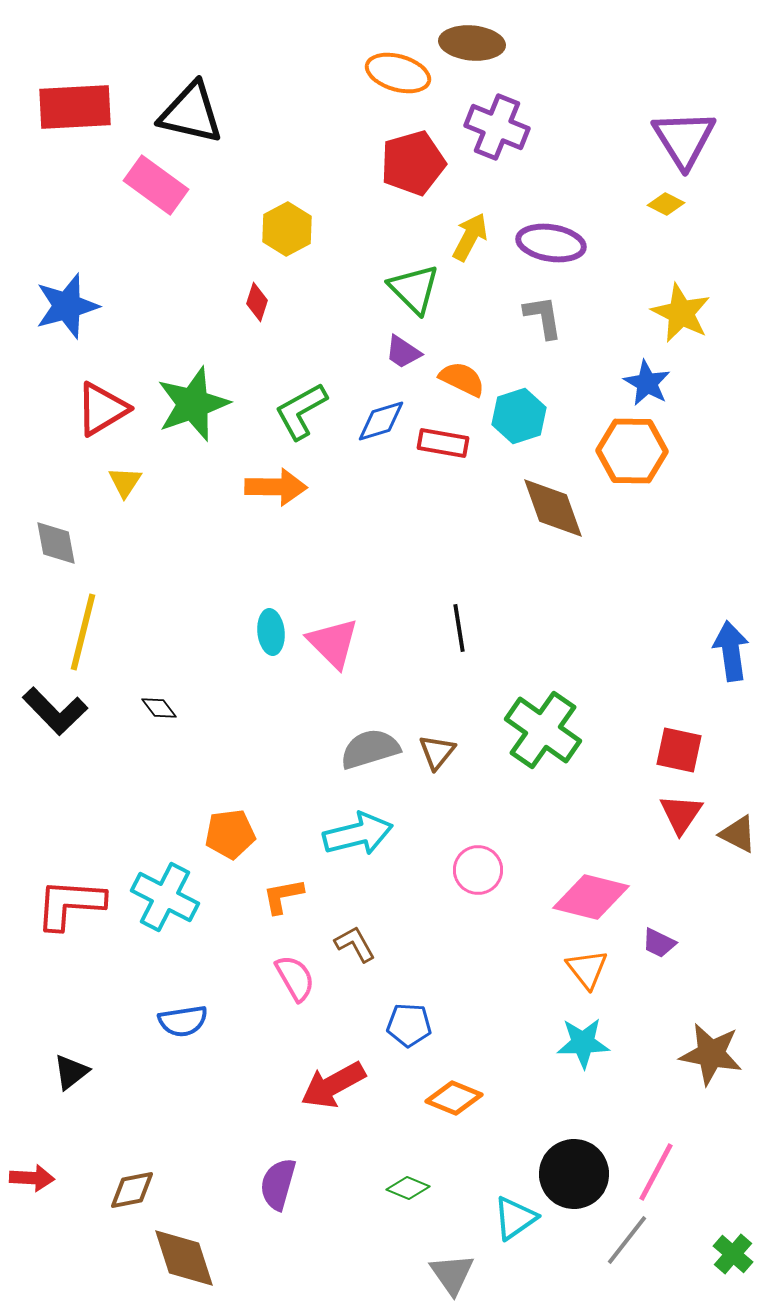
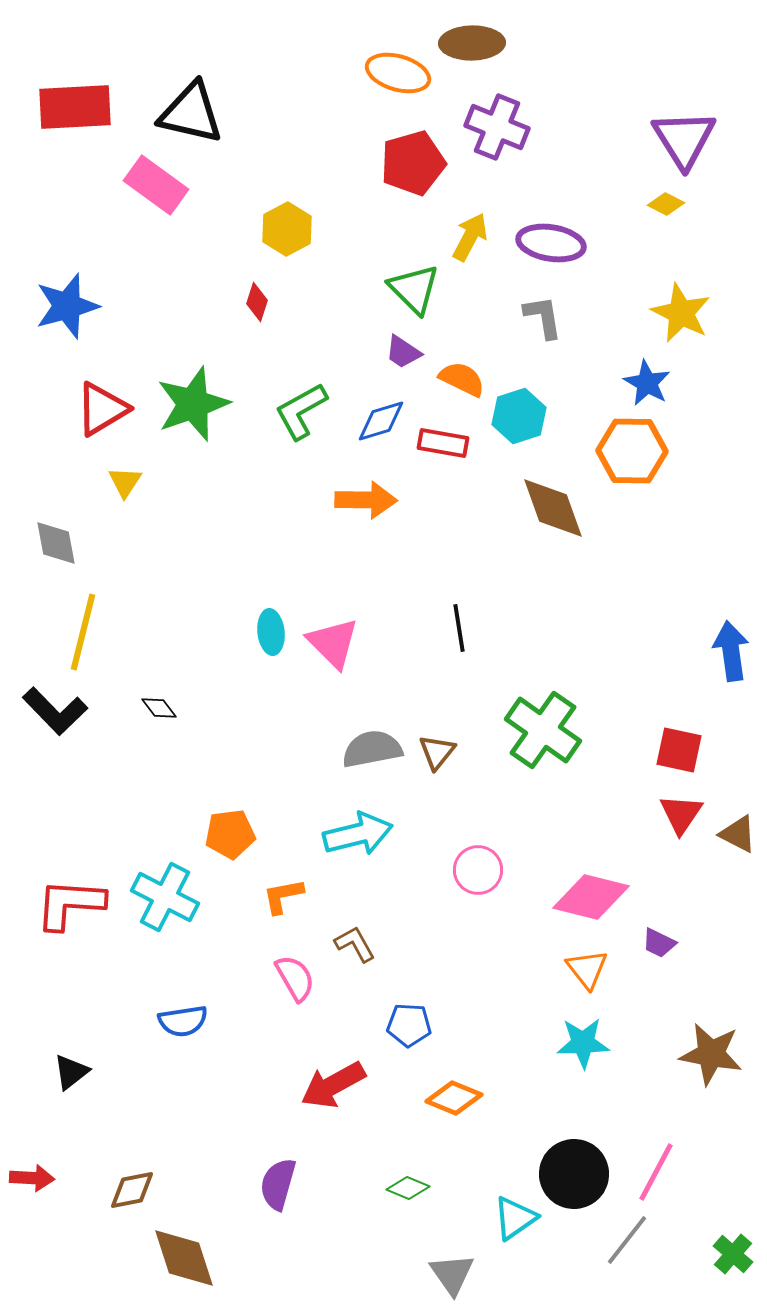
brown ellipse at (472, 43): rotated 6 degrees counterclockwise
orange arrow at (276, 487): moved 90 px right, 13 px down
gray semicircle at (370, 749): moved 2 px right; rotated 6 degrees clockwise
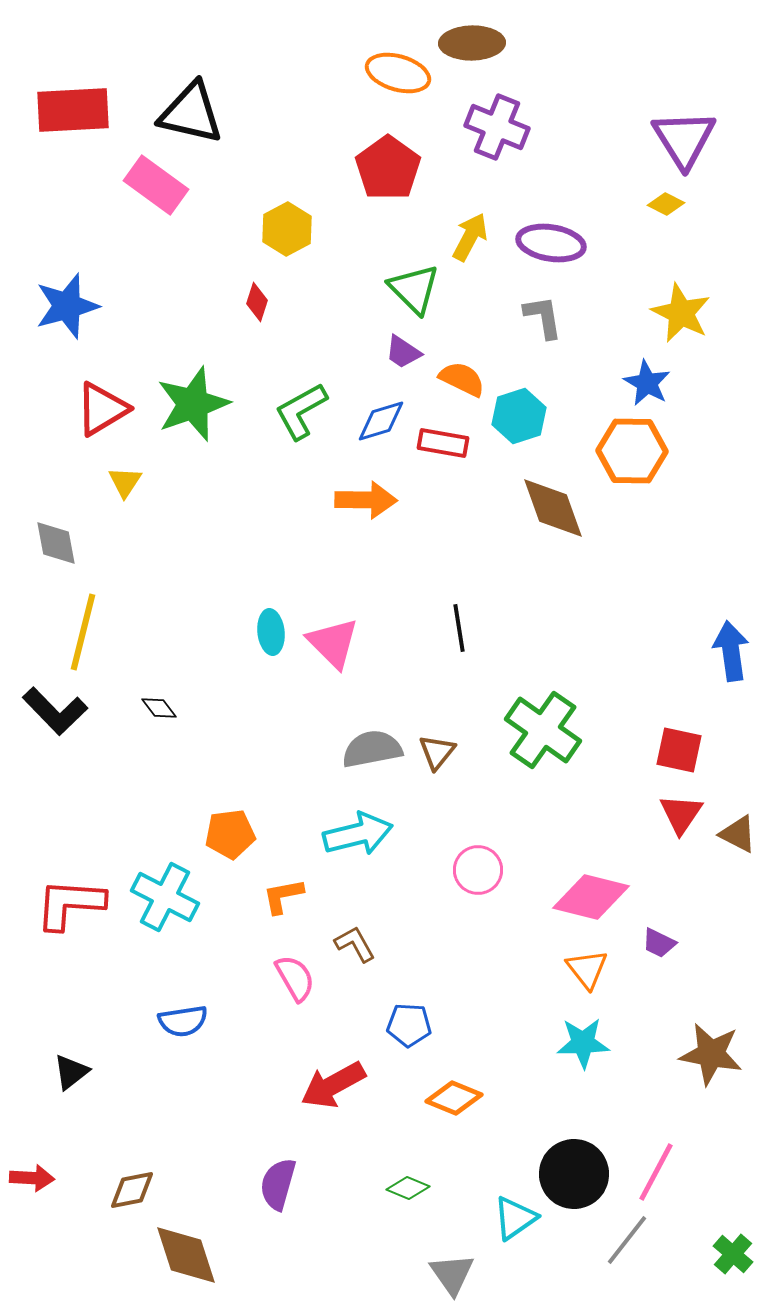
red rectangle at (75, 107): moved 2 px left, 3 px down
red pentagon at (413, 163): moved 25 px left, 5 px down; rotated 20 degrees counterclockwise
brown diamond at (184, 1258): moved 2 px right, 3 px up
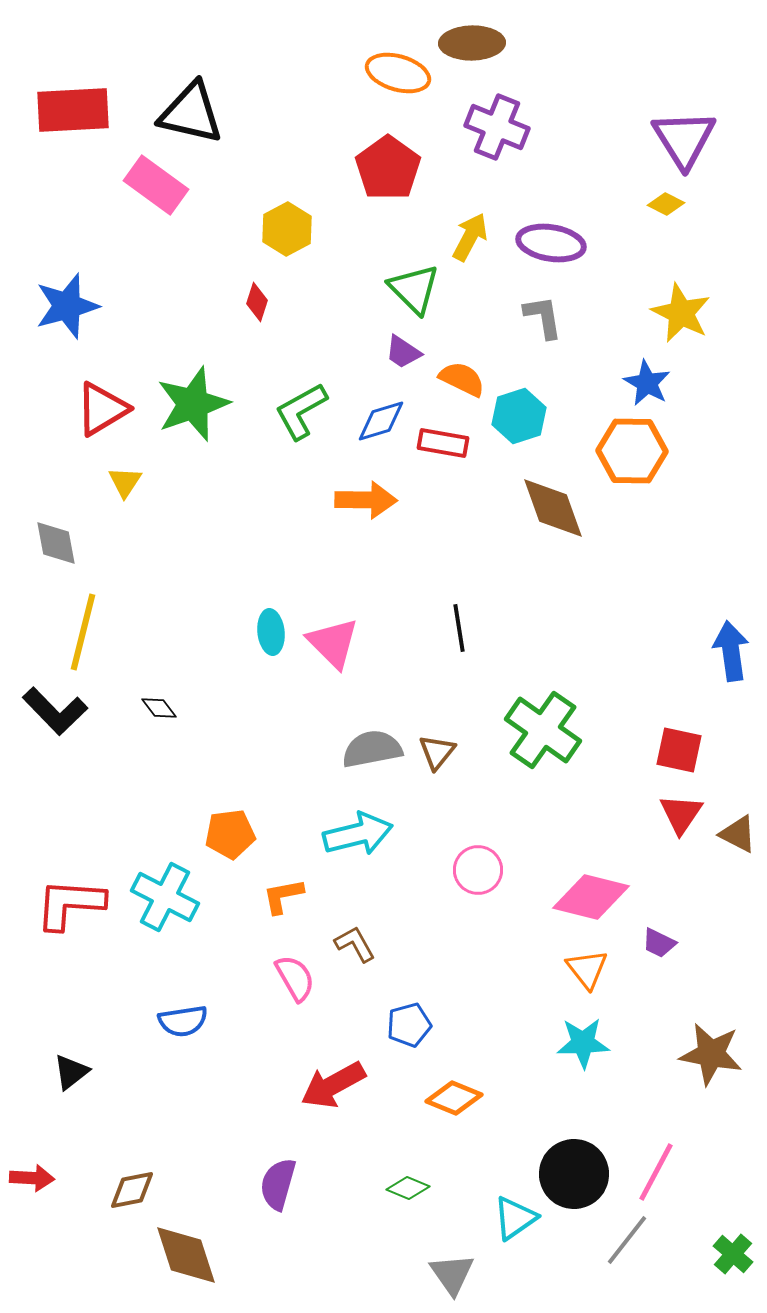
blue pentagon at (409, 1025): rotated 18 degrees counterclockwise
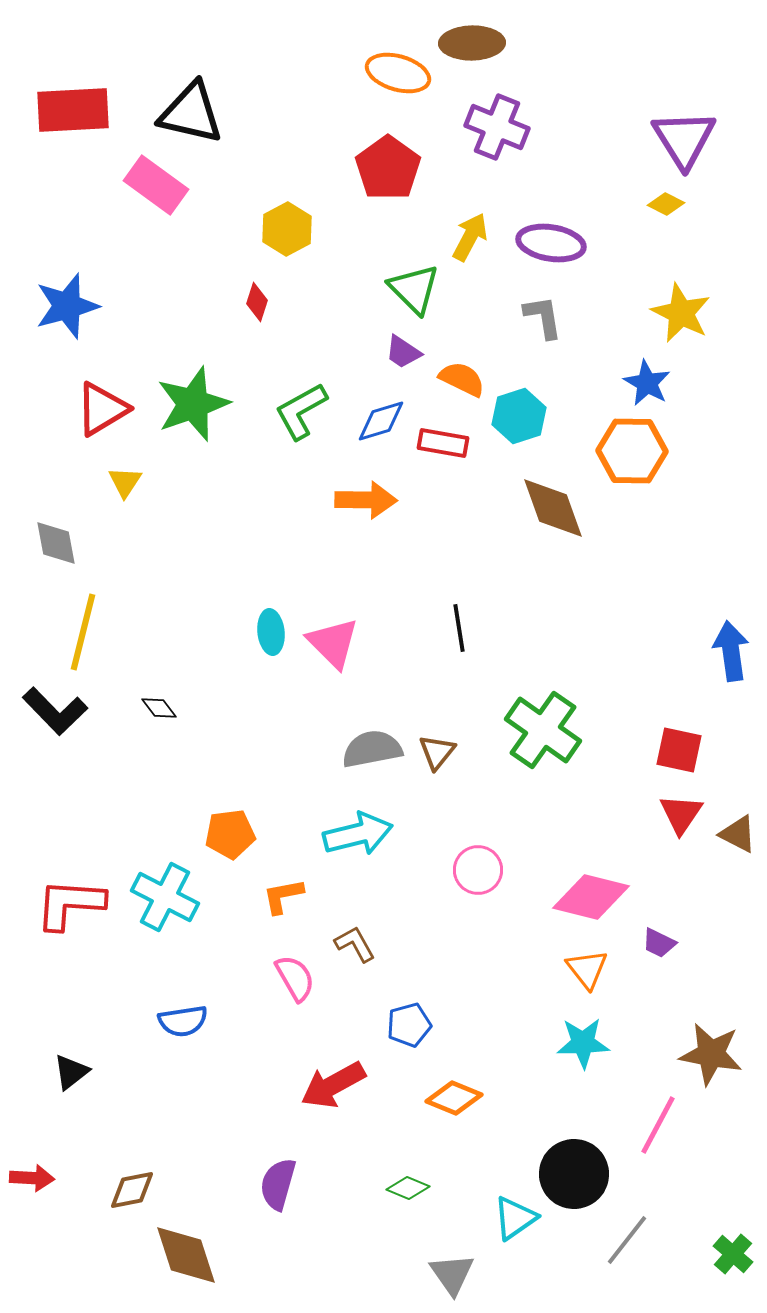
pink line at (656, 1172): moved 2 px right, 47 px up
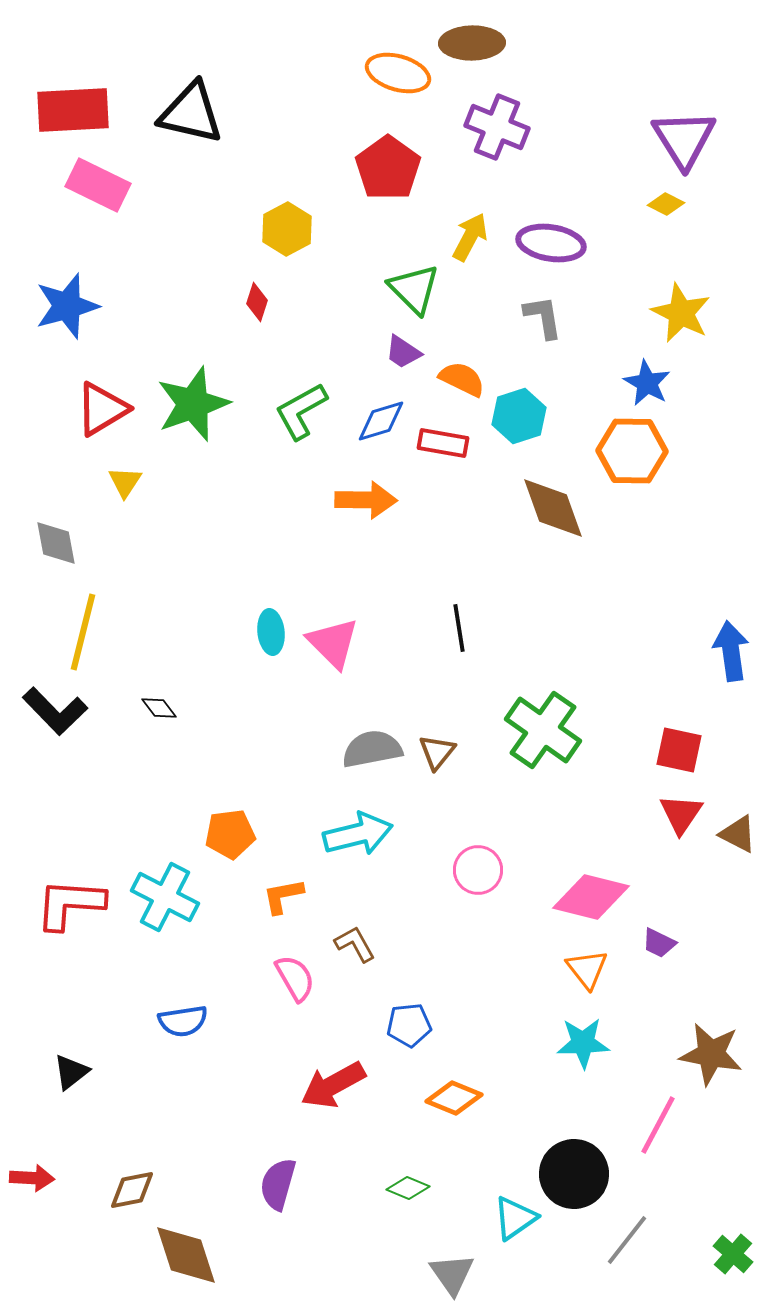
pink rectangle at (156, 185): moved 58 px left; rotated 10 degrees counterclockwise
blue pentagon at (409, 1025): rotated 9 degrees clockwise
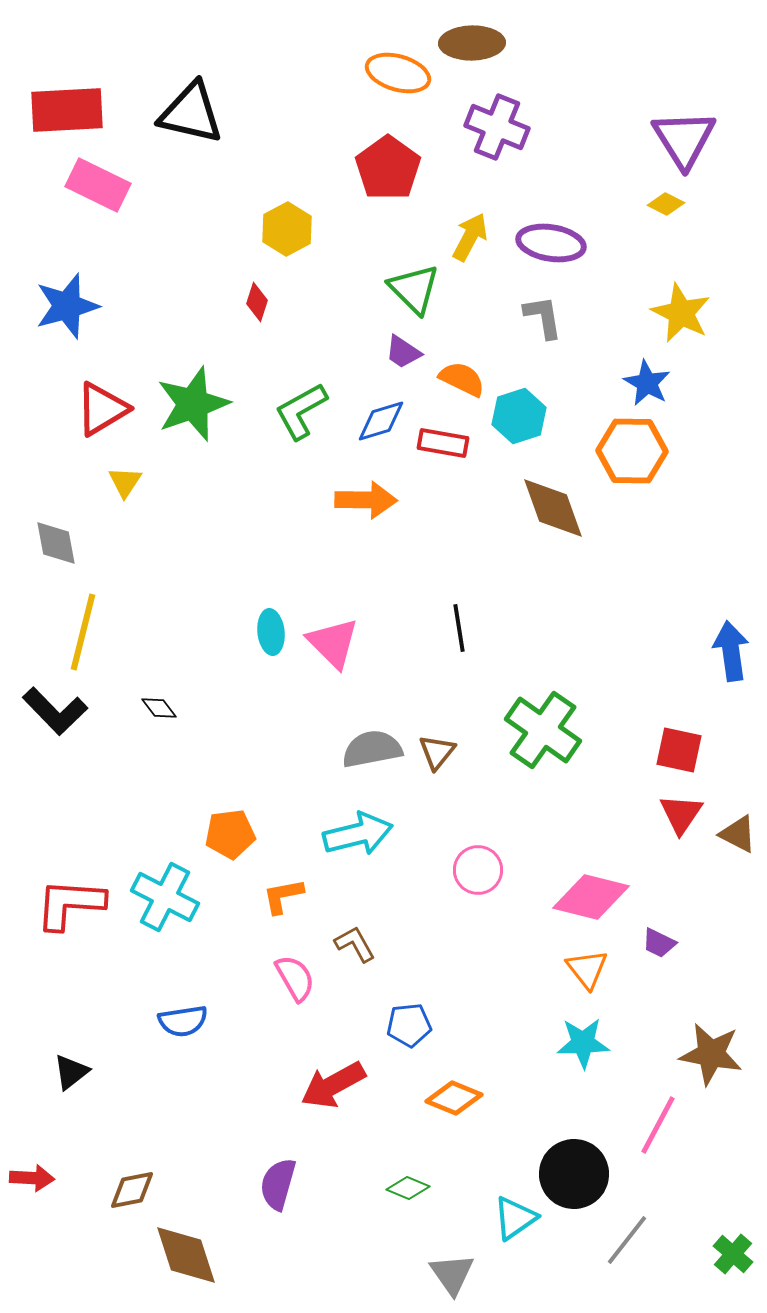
red rectangle at (73, 110): moved 6 px left
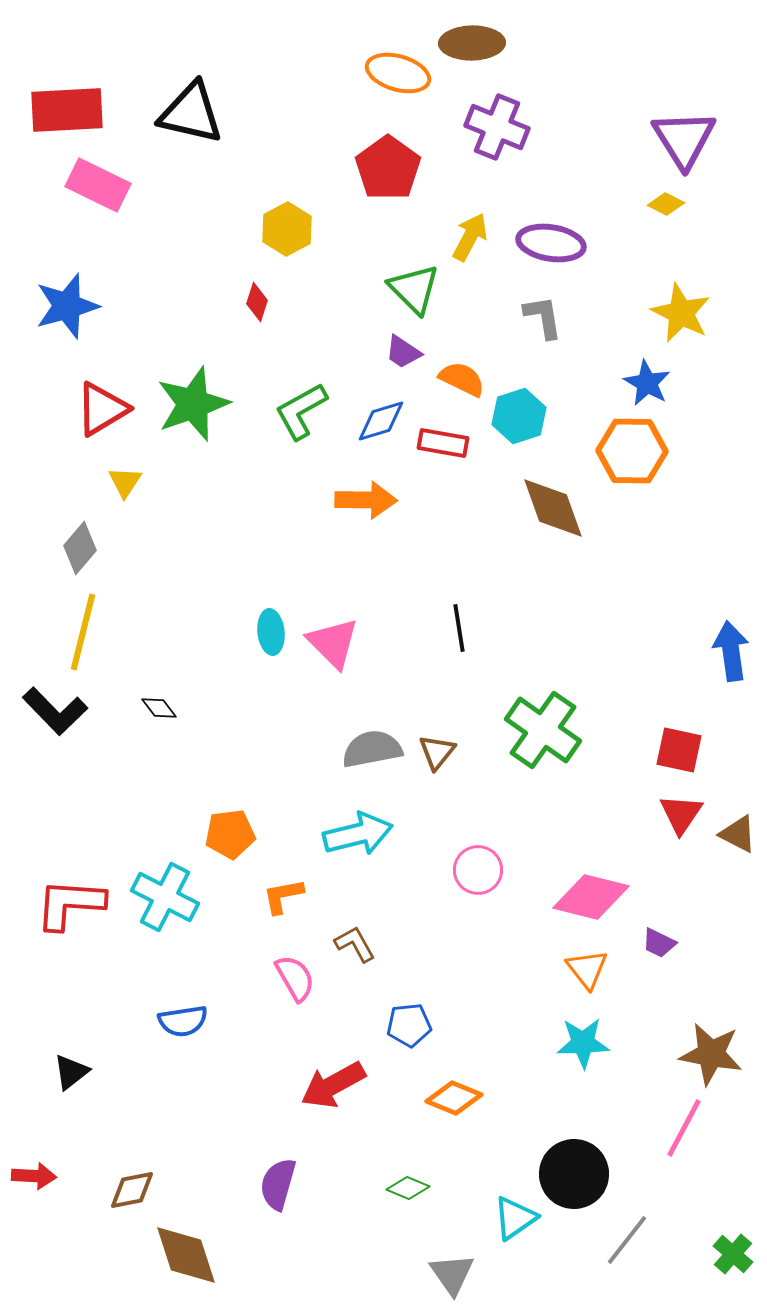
gray diamond at (56, 543): moved 24 px right, 5 px down; rotated 51 degrees clockwise
pink line at (658, 1125): moved 26 px right, 3 px down
red arrow at (32, 1178): moved 2 px right, 2 px up
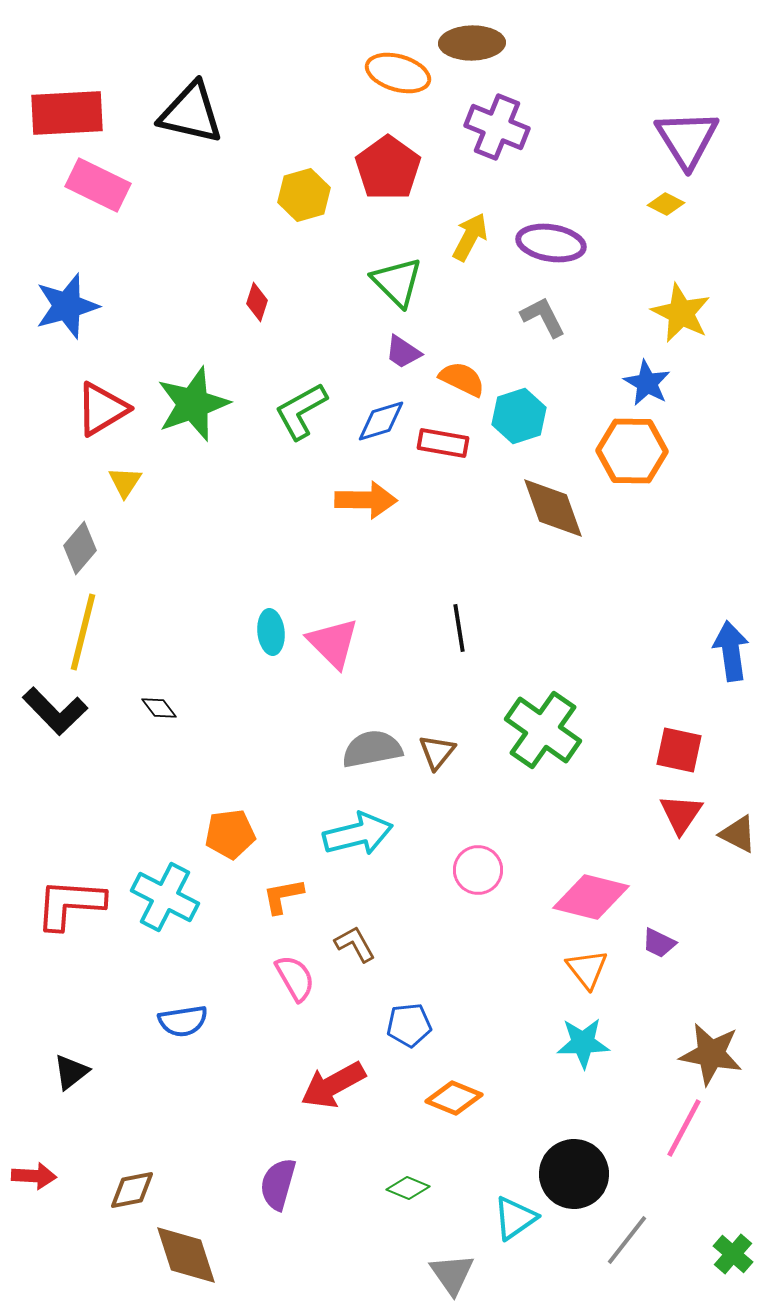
red rectangle at (67, 110): moved 3 px down
purple triangle at (684, 139): moved 3 px right
yellow hexagon at (287, 229): moved 17 px right, 34 px up; rotated 12 degrees clockwise
green triangle at (414, 289): moved 17 px left, 7 px up
gray L-shape at (543, 317): rotated 18 degrees counterclockwise
